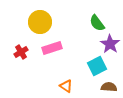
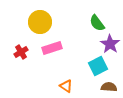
cyan square: moved 1 px right
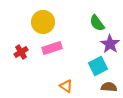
yellow circle: moved 3 px right
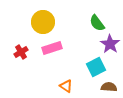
cyan square: moved 2 px left, 1 px down
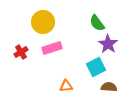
purple star: moved 2 px left
orange triangle: rotated 40 degrees counterclockwise
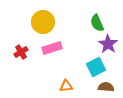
green semicircle: rotated 12 degrees clockwise
brown semicircle: moved 3 px left
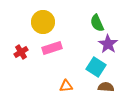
cyan square: rotated 30 degrees counterclockwise
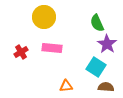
yellow circle: moved 1 px right, 5 px up
purple star: moved 1 px left
pink rectangle: rotated 24 degrees clockwise
